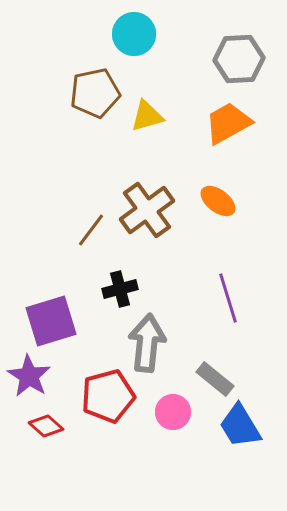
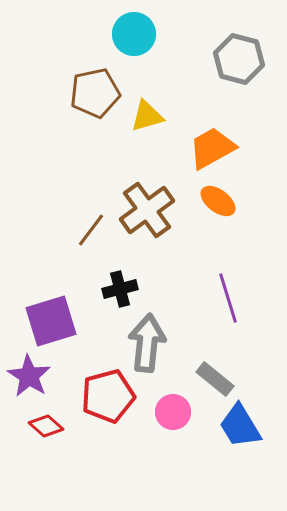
gray hexagon: rotated 18 degrees clockwise
orange trapezoid: moved 16 px left, 25 px down
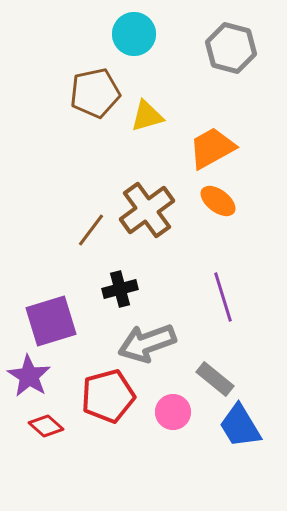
gray hexagon: moved 8 px left, 11 px up
purple line: moved 5 px left, 1 px up
gray arrow: rotated 116 degrees counterclockwise
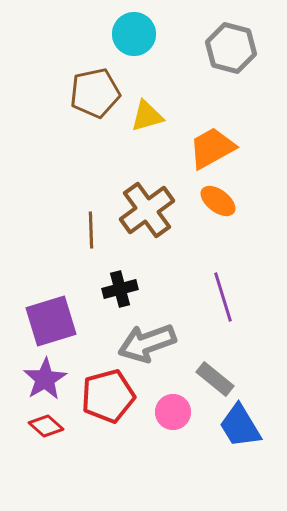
brown line: rotated 39 degrees counterclockwise
purple star: moved 16 px right, 3 px down; rotated 9 degrees clockwise
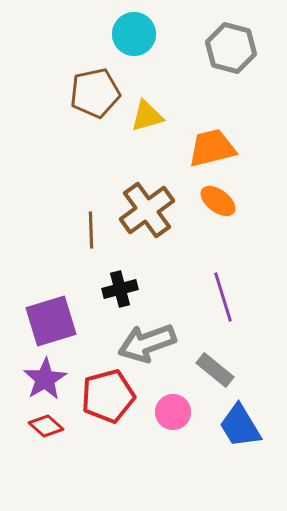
orange trapezoid: rotated 15 degrees clockwise
gray rectangle: moved 9 px up
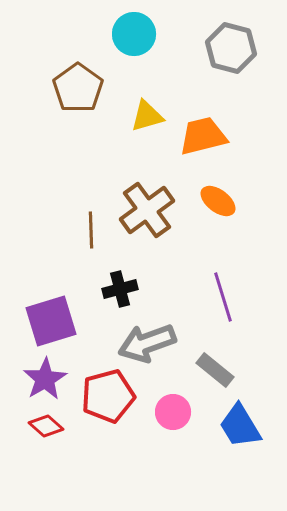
brown pentagon: moved 17 px left, 5 px up; rotated 24 degrees counterclockwise
orange trapezoid: moved 9 px left, 12 px up
